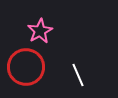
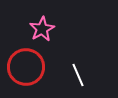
pink star: moved 2 px right, 2 px up
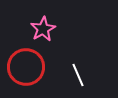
pink star: moved 1 px right
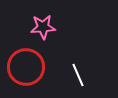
pink star: moved 2 px up; rotated 25 degrees clockwise
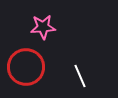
white line: moved 2 px right, 1 px down
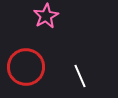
pink star: moved 3 px right, 11 px up; rotated 25 degrees counterclockwise
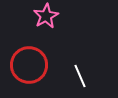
red circle: moved 3 px right, 2 px up
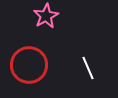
white line: moved 8 px right, 8 px up
